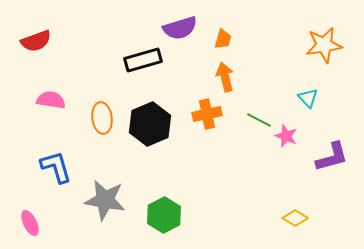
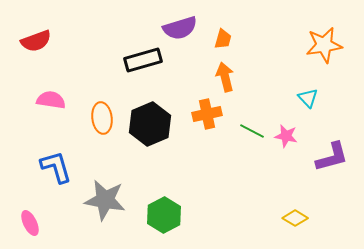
green line: moved 7 px left, 11 px down
pink star: rotated 10 degrees counterclockwise
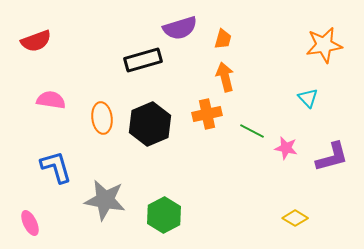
pink star: moved 12 px down
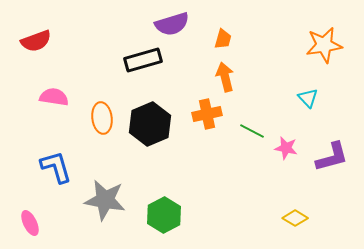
purple semicircle: moved 8 px left, 4 px up
pink semicircle: moved 3 px right, 3 px up
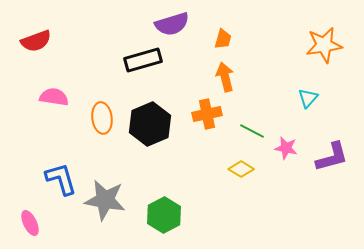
cyan triangle: rotated 25 degrees clockwise
blue L-shape: moved 5 px right, 12 px down
yellow diamond: moved 54 px left, 49 px up
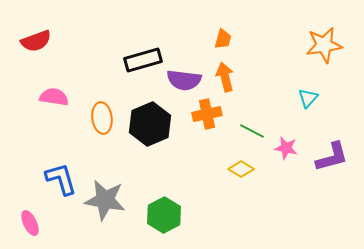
purple semicircle: moved 12 px right, 56 px down; rotated 24 degrees clockwise
